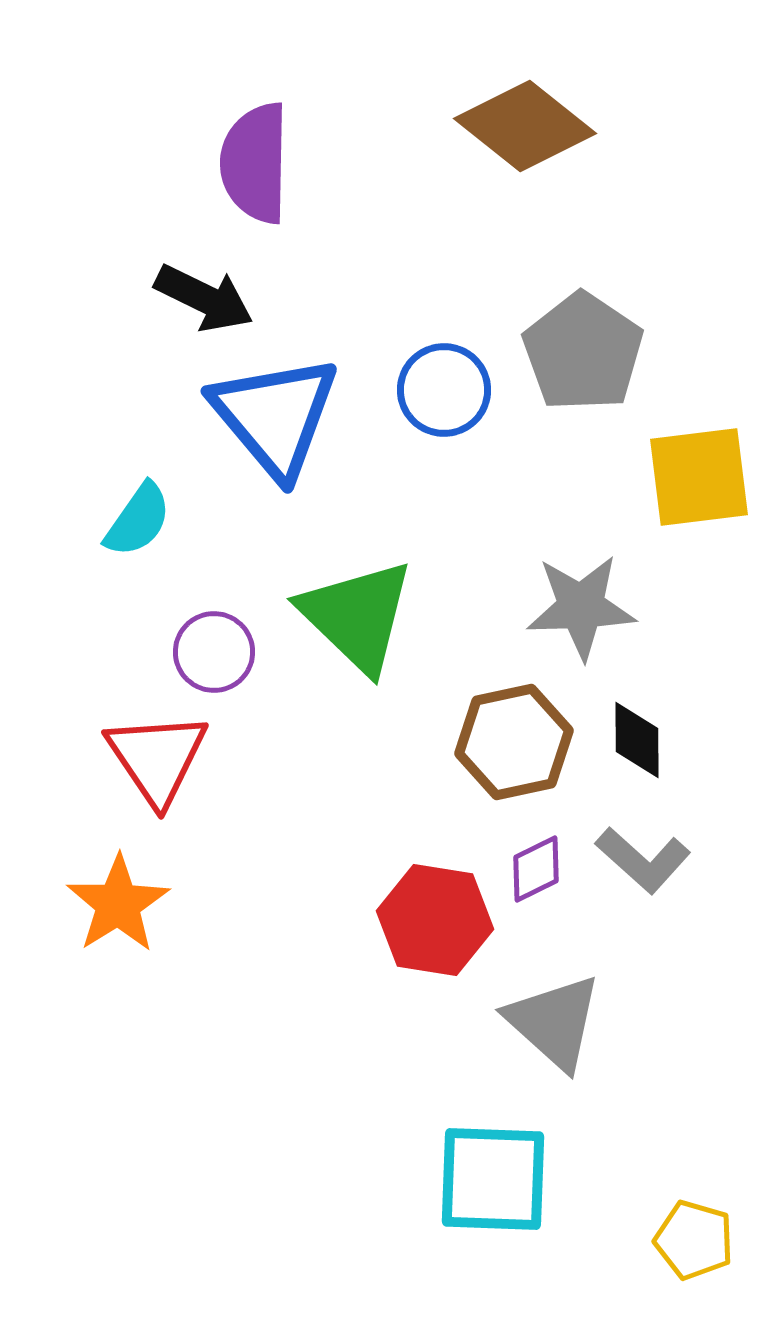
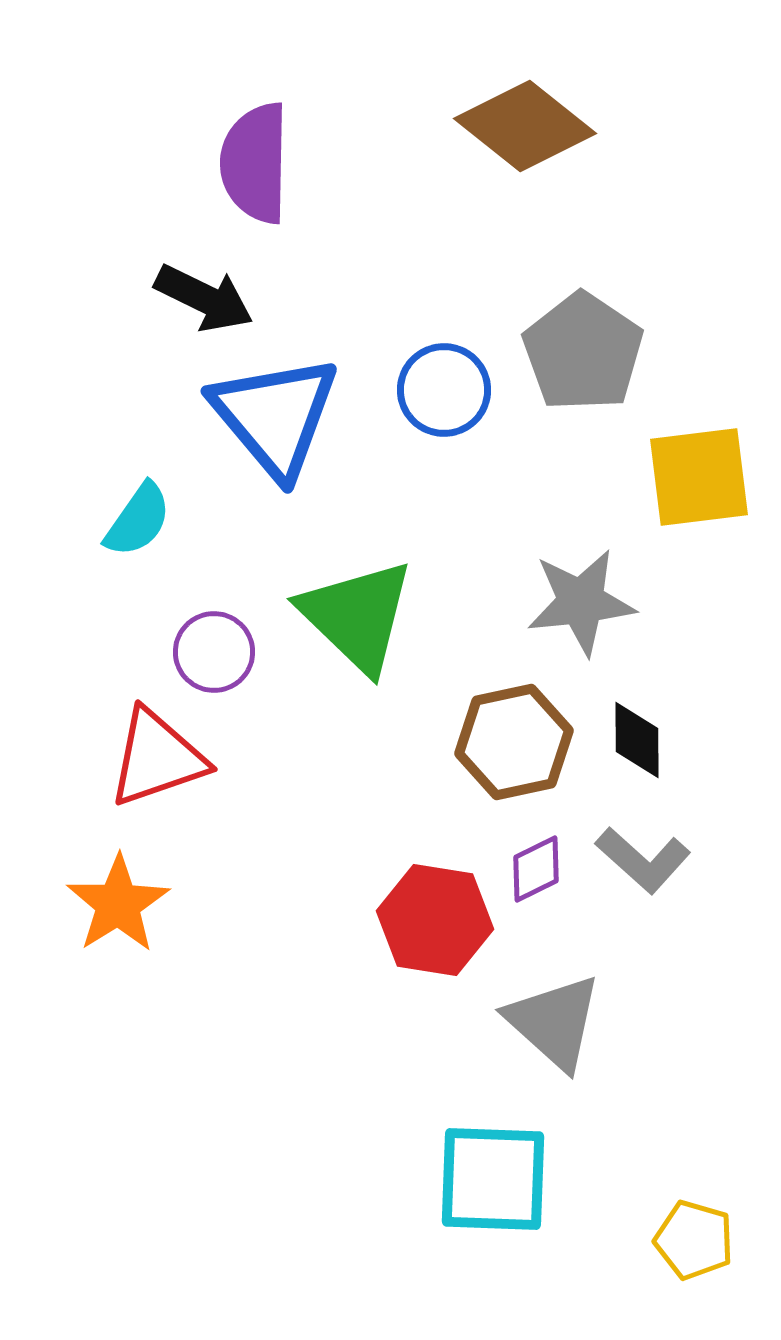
gray star: moved 5 px up; rotated 4 degrees counterclockwise
red triangle: rotated 45 degrees clockwise
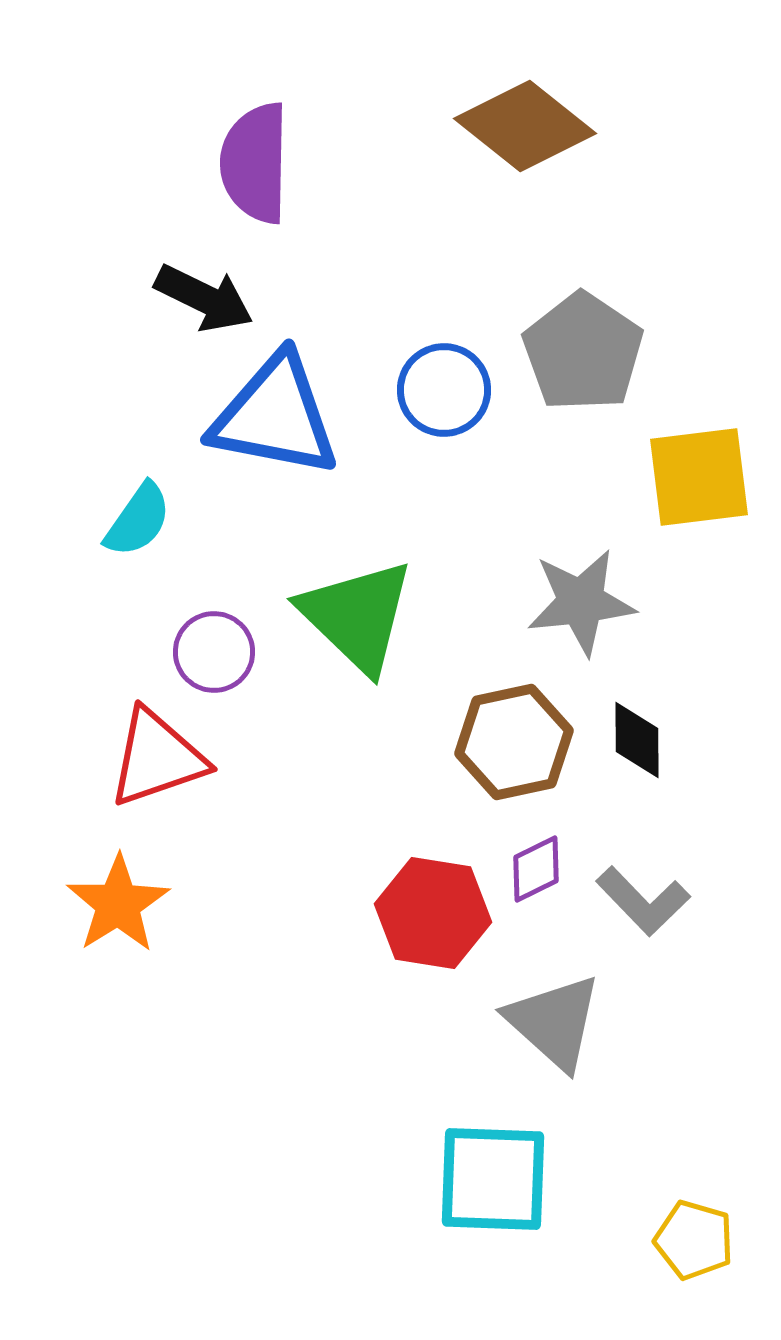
blue triangle: rotated 39 degrees counterclockwise
gray L-shape: moved 41 px down; rotated 4 degrees clockwise
red hexagon: moved 2 px left, 7 px up
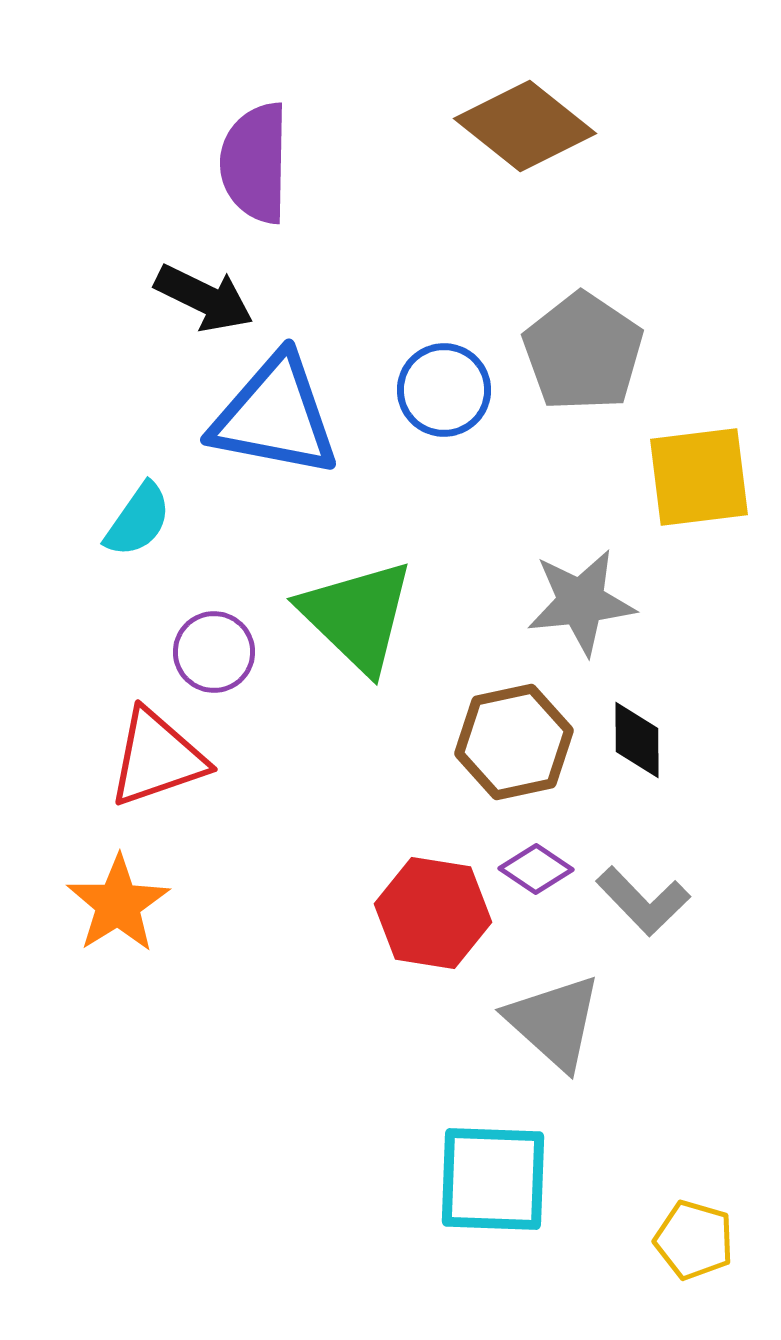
purple diamond: rotated 60 degrees clockwise
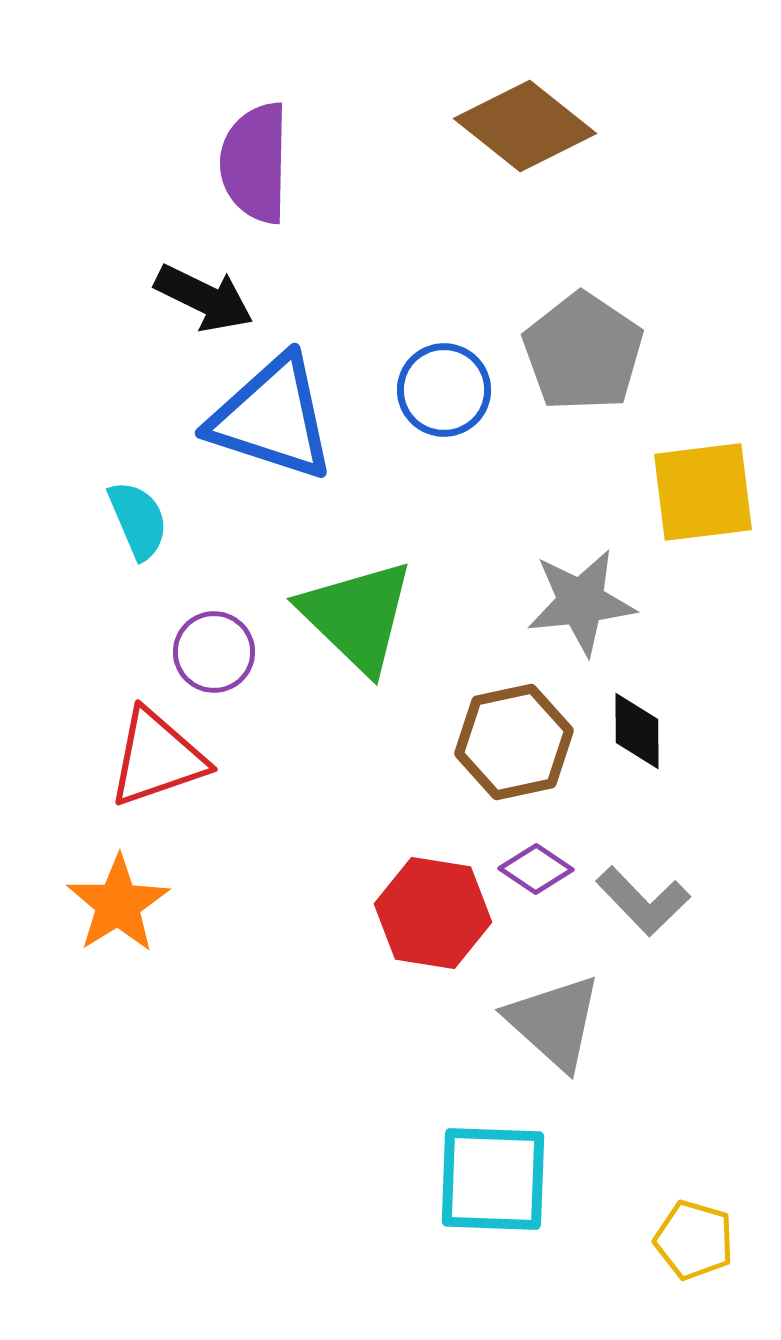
blue triangle: moved 3 px left, 2 px down; rotated 7 degrees clockwise
yellow square: moved 4 px right, 15 px down
cyan semicircle: rotated 58 degrees counterclockwise
black diamond: moved 9 px up
